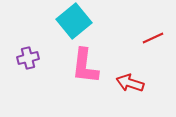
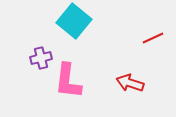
cyan square: rotated 12 degrees counterclockwise
purple cross: moved 13 px right
pink L-shape: moved 17 px left, 15 px down
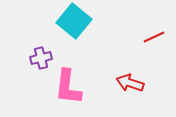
red line: moved 1 px right, 1 px up
pink L-shape: moved 6 px down
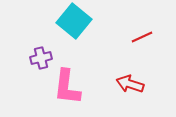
red line: moved 12 px left
red arrow: moved 1 px down
pink L-shape: moved 1 px left
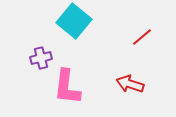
red line: rotated 15 degrees counterclockwise
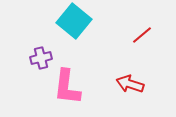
red line: moved 2 px up
